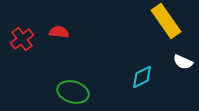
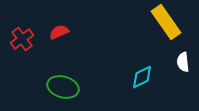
yellow rectangle: moved 1 px down
red semicircle: rotated 30 degrees counterclockwise
white semicircle: rotated 60 degrees clockwise
green ellipse: moved 10 px left, 5 px up
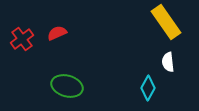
red semicircle: moved 2 px left, 1 px down
white semicircle: moved 15 px left
cyan diamond: moved 6 px right, 11 px down; rotated 35 degrees counterclockwise
green ellipse: moved 4 px right, 1 px up
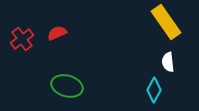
cyan diamond: moved 6 px right, 2 px down
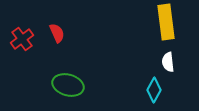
yellow rectangle: rotated 28 degrees clockwise
red semicircle: rotated 90 degrees clockwise
green ellipse: moved 1 px right, 1 px up
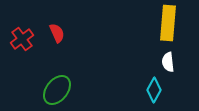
yellow rectangle: moved 2 px right, 1 px down; rotated 12 degrees clockwise
green ellipse: moved 11 px left, 5 px down; rotated 68 degrees counterclockwise
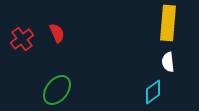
cyan diamond: moved 1 px left, 2 px down; rotated 25 degrees clockwise
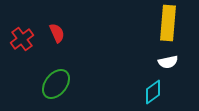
white semicircle: rotated 96 degrees counterclockwise
green ellipse: moved 1 px left, 6 px up
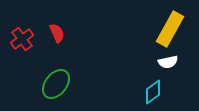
yellow rectangle: moved 2 px right, 6 px down; rotated 24 degrees clockwise
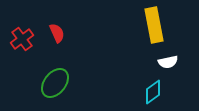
yellow rectangle: moved 16 px left, 4 px up; rotated 40 degrees counterclockwise
green ellipse: moved 1 px left, 1 px up
